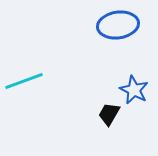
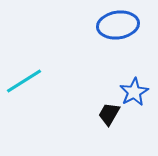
cyan line: rotated 12 degrees counterclockwise
blue star: moved 2 px down; rotated 16 degrees clockwise
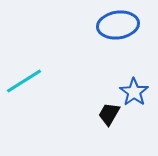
blue star: rotated 8 degrees counterclockwise
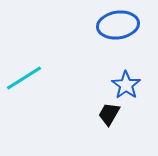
cyan line: moved 3 px up
blue star: moved 8 px left, 7 px up
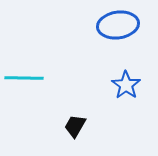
cyan line: rotated 33 degrees clockwise
black trapezoid: moved 34 px left, 12 px down
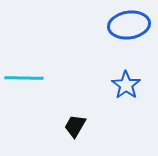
blue ellipse: moved 11 px right
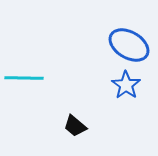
blue ellipse: moved 20 px down; rotated 39 degrees clockwise
black trapezoid: rotated 80 degrees counterclockwise
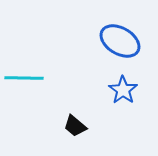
blue ellipse: moved 9 px left, 4 px up
blue star: moved 3 px left, 5 px down
